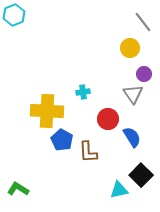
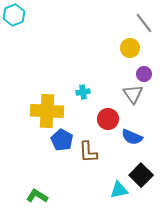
gray line: moved 1 px right, 1 px down
blue semicircle: rotated 145 degrees clockwise
green L-shape: moved 19 px right, 7 px down
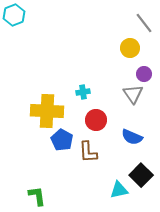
red circle: moved 12 px left, 1 px down
green L-shape: rotated 50 degrees clockwise
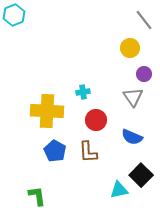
gray line: moved 3 px up
gray triangle: moved 3 px down
blue pentagon: moved 7 px left, 11 px down
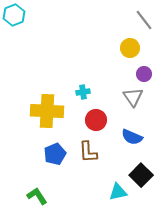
blue pentagon: moved 3 px down; rotated 20 degrees clockwise
cyan triangle: moved 1 px left, 2 px down
green L-shape: rotated 25 degrees counterclockwise
